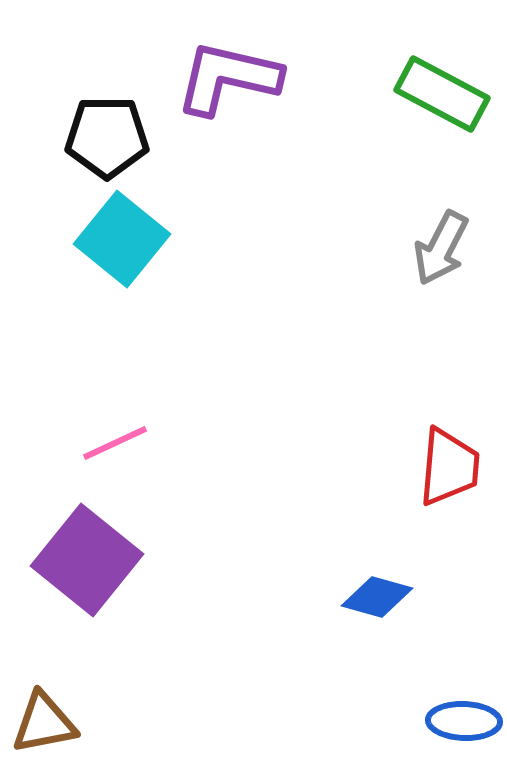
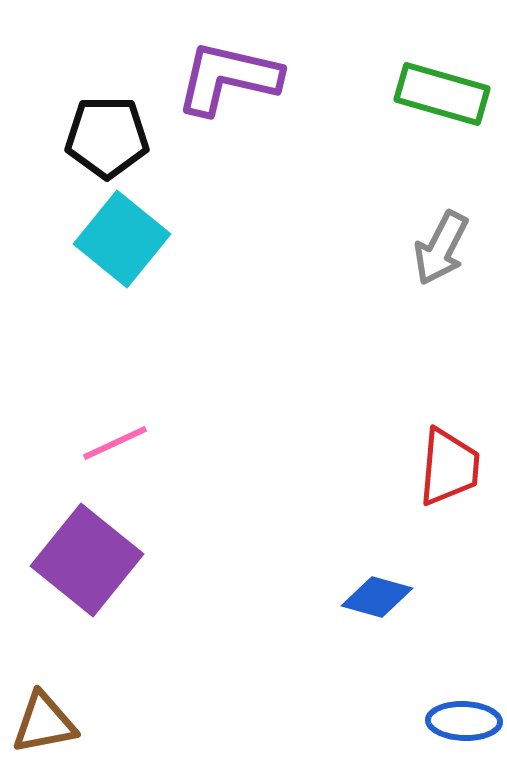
green rectangle: rotated 12 degrees counterclockwise
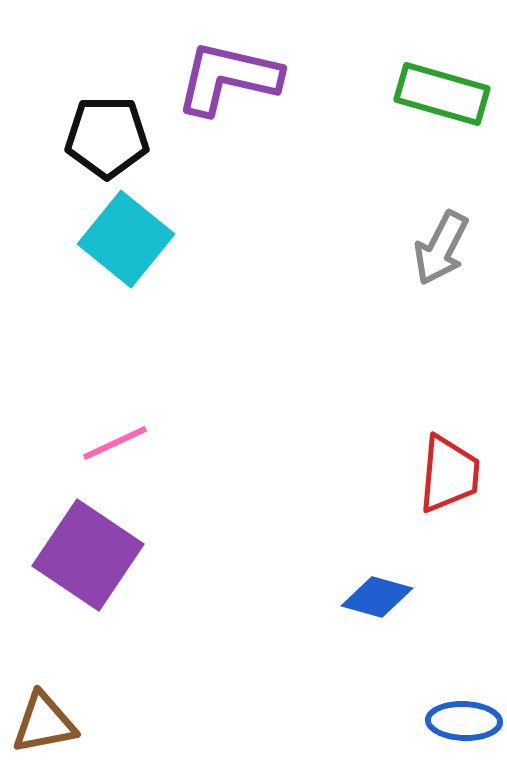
cyan square: moved 4 px right
red trapezoid: moved 7 px down
purple square: moved 1 px right, 5 px up; rotated 5 degrees counterclockwise
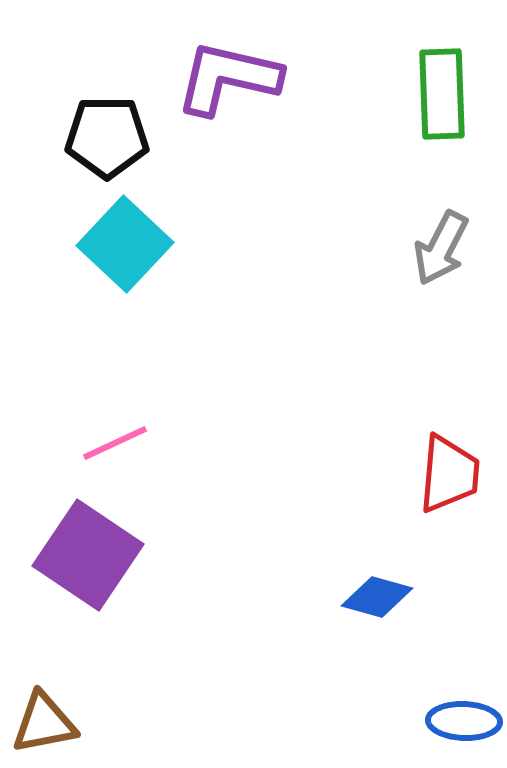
green rectangle: rotated 72 degrees clockwise
cyan square: moved 1 px left, 5 px down; rotated 4 degrees clockwise
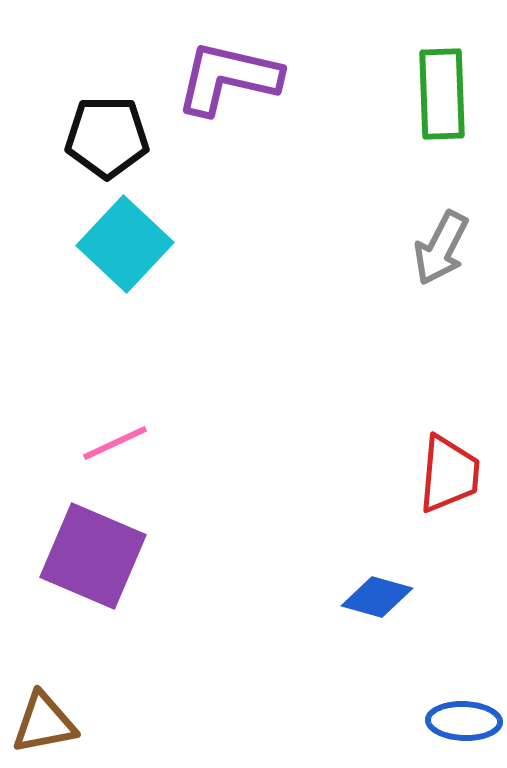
purple square: moved 5 px right, 1 px down; rotated 11 degrees counterclockwise
